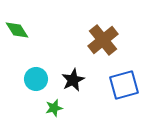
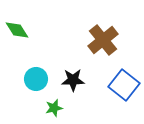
black star: rotated 25 degrees clockwise
blue square: rotated 36 degrees counterclockwise
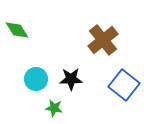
black star: moved 2 px left, 1 px up
green star: rotated 24 degrees clockwise
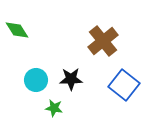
brown cross: moved 1 px down
cyan circle: moved 1 px down
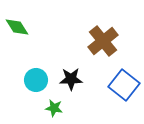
green diamond: moved 3 px up
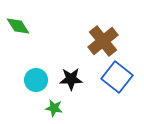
green diamond: moved 1 px right, 1 px up
blue square: moved 7 px left, 8 px up
